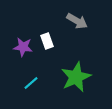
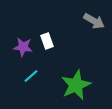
gray arrow: moved 17 px right
green star: moved 8 px down
cyan line: moved 7 px up
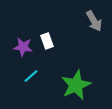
gray arrow: rotated 30 degrees clockwise
